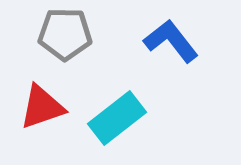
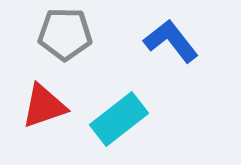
red triangle: moved 2 px right, 1 px up
cyan rectangle: moved 2 px right, 1 px down
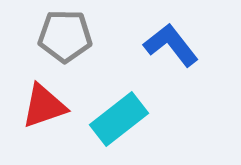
gray pentagon: moved 2 px down
blue L-shape: moved 4 px down
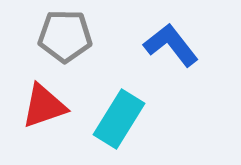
cyan rectangle: rotated 20 degrees counterclockwise
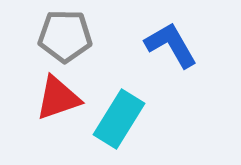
blue L-shape: rotated 8 degrees clockwise
red triangle: moved 14 px right, 8 px up
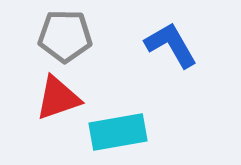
cyan rectangle: moved 1 px left, 13 px down; rotated 48 degrees clockwise
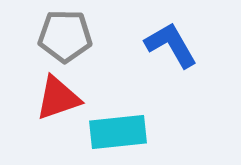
cyan rectangle: rotated 4 degrees clockwise
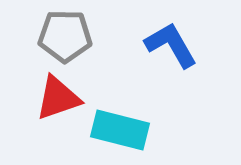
cyan rectangle: moved 2 px right, 2 px up; rotated 20 degrees clockwise
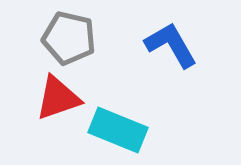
gray pentagon: moved 4 px right, 2 px down; rotated 12 degrees clockwise
cyan rectangle: moved 2 px left; rotated 8 degrees clockwise
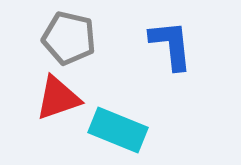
blue L-shape: rotated 24 degrees clockwise
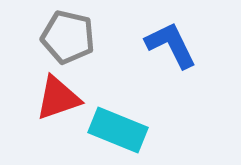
gray pentagon: moved 1 px left, 1 px up
blue L-shape: rotated 20 degrees counterclockwise
